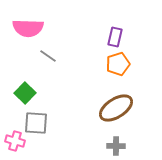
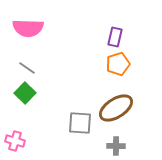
gray line: moved 21 px left, 12 px down
gray square: moved 44 px right
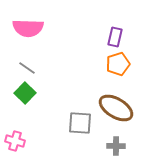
brown ellipse: rotated 64 degrees clockwise
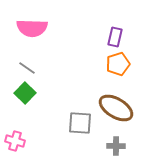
pink semicircle: moved 4 px right
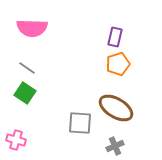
green square: rotated 10 degrees counterclockwise
pink cross: moved 1 px right, 1 px up
gray cross: moved 1 px left; rotated 24 degrees counterclockwise
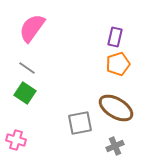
pink semicircle: rotated 124 degrees clockwise
gray square: rotated 15 degrees counterclockwise
